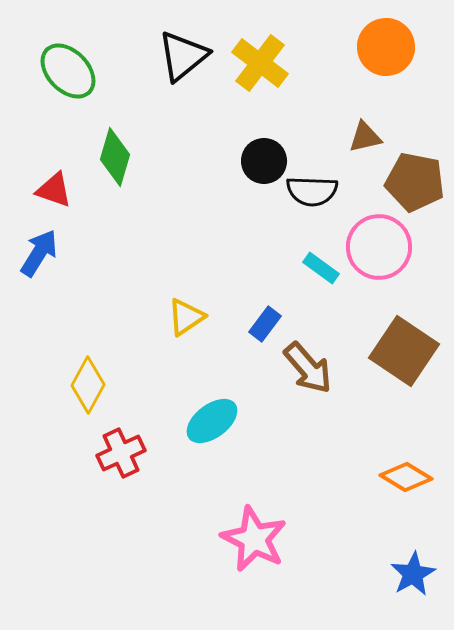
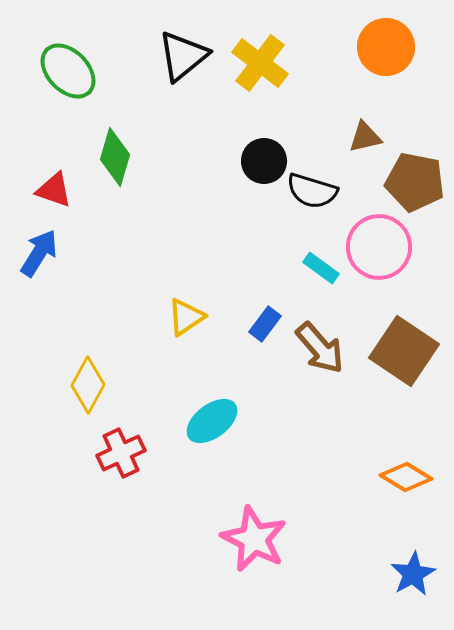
black semicircle: rotated 15 degrees clockwise
brown arrow: moved 12 px right, 20 px up
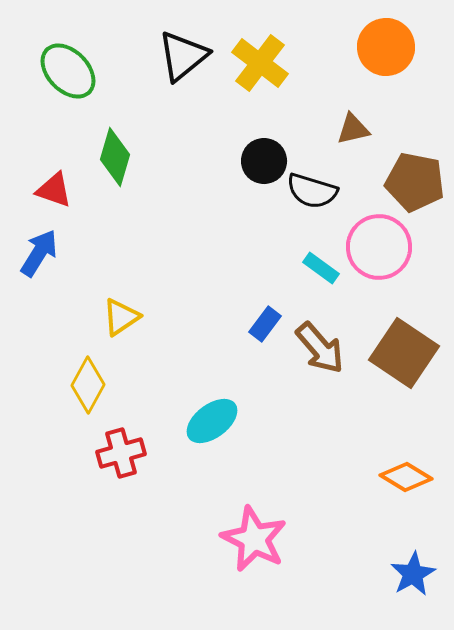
brown triangle: moved 12 px left, 8 px up
yellow triangle: moved 65 px left
brown square: moved 2 px down
red cross: rotated 9 degrees clockwise
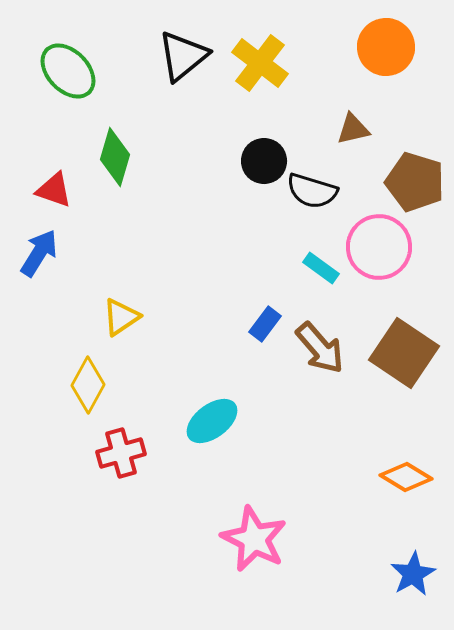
brown pentagon: rotated 6 degrees clockwise
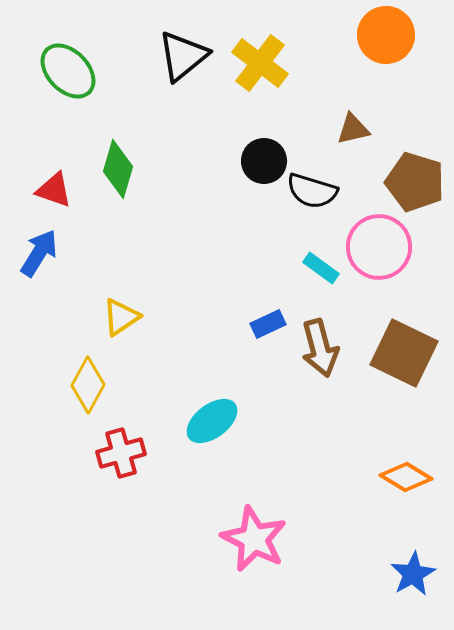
orange circle: moved 12 px up
green diamond: moved 3 px right, 12 px down
blue rectangle: moved 3 px right; rotated 28 degrees clockwise
brown arrow: rotated 26 degrees clockwise
brown square: rotated 8 degrees counterclockwise
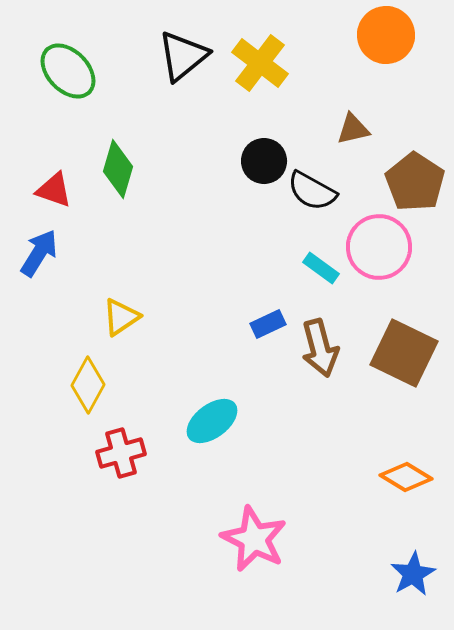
brown pentagon: rotated 16 degrees clockwise
black semicircle: rotated 12 degrees clockwise
